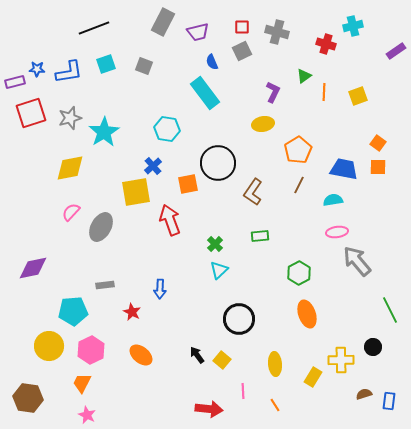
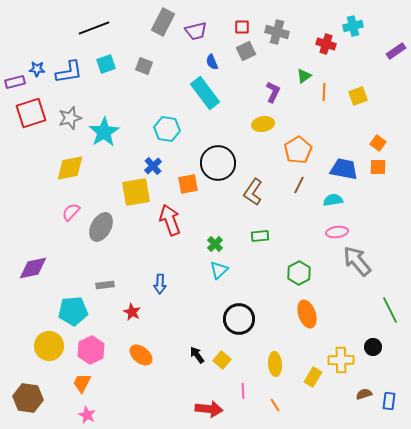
purple trapezoid at (198, 32): moved 2 px left, 1 px up
gray square at (242, 51): moved 4 px right
blue arrow at (160, 289): moved 5 px up
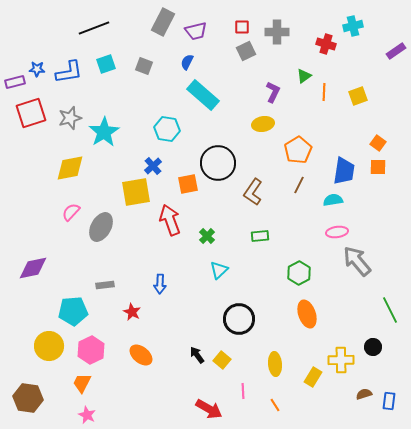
gray cross at (277, 32): rotated 15 degrees counterclockwise
blue semicircle at (212, 62): moved 25 px left; rotated 49 degrees clockwise
cyan rectangle at (205, 93): moved 2 px left, 2 px down; rotated 12 degrees counterclockwise
blue trapezoid at (344, 169): moved 2 px down; rotated 88 degrees clockwise
green cross at (215, 244): moved 8 px left, 8 px up
red arrow at (209, 409): rotated 24 degrees clockwise
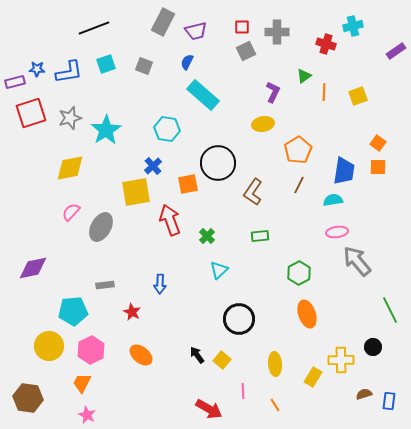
cyan star at (104, 132): moved 2 px right, 2 px up
